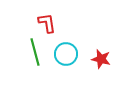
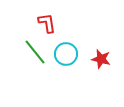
green line: rotated 24 degrees counterclockwise
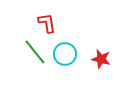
cyan circle: moved 1 px left
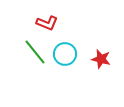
red L-shape: rotated 120 degrees clockwise
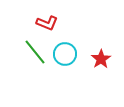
red star: rotated 24 degrees clockwise
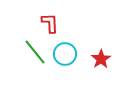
red L-shape: moved 3 px right; rotated 115 degrees counterclockwise
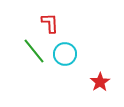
green line: moved 1 px left, 1 px up
red star: moved 1 px left, 23 px down
